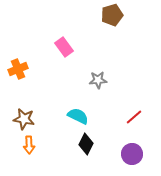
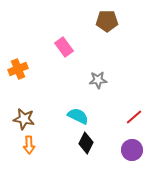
brown pentagon: moved 5 px left, 6 px down; rotated 15 degrees clockwise
black diamond: moved 1 px up
purple circle: moved 4 px up
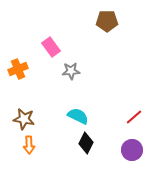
pink rectangle: moved 13 px left
gray star: moved 27 px left, 9 px up
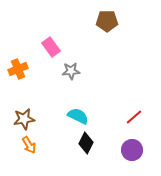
brown star: rotated 20 degrees counterclockwise
orange arrow: rotated 30 degrees counterclockwise
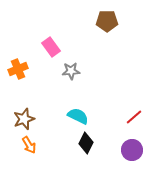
brown star: rotated 10 degrees counterclockwise
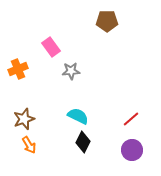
red line: moved 3 px left, 2 px down
black diamond: moved 3 px left, 1 px up
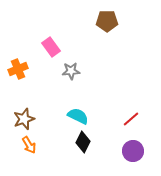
purple circle: moved 1 px right, 1 px down
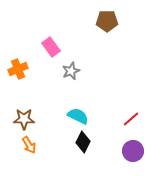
gray star: rotated 18 degrees counterclockwise
brown star: rotated 20 degrees clockwise
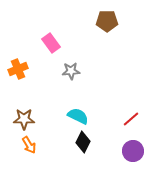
pink rectangle: moved 4 px up
gray star: rotated 18 degrees clockwise
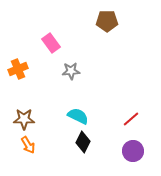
orange arrow: moved 1 px left
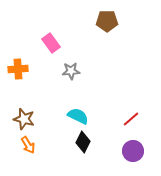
orange cross: rotated 18 degrees clockwise
brown star: rotated 15 degrees clockwise
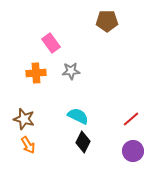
orange cross: moved 18 px right, 4 px down
